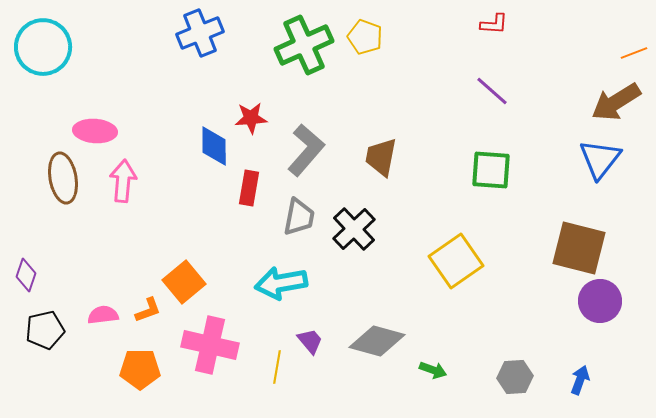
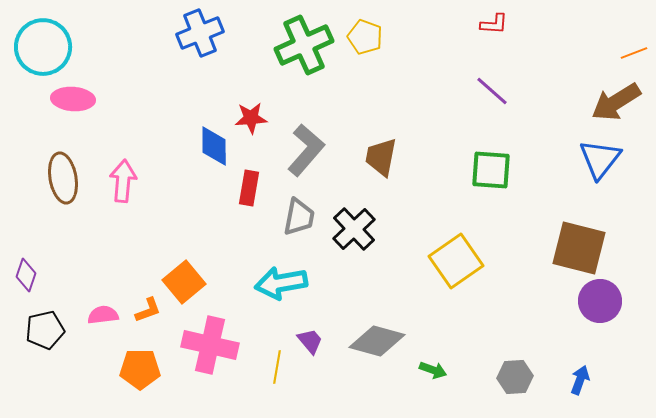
pink ellipse: moved 22 px left, 32 px up
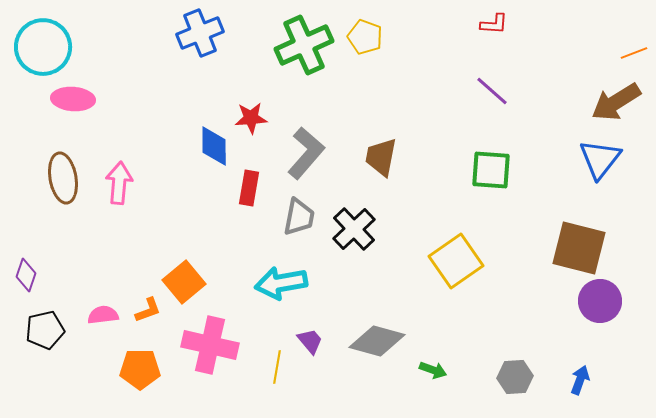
gray L-shape: moved 3 px down
pink arrow: moved 4 px left, 2 px down
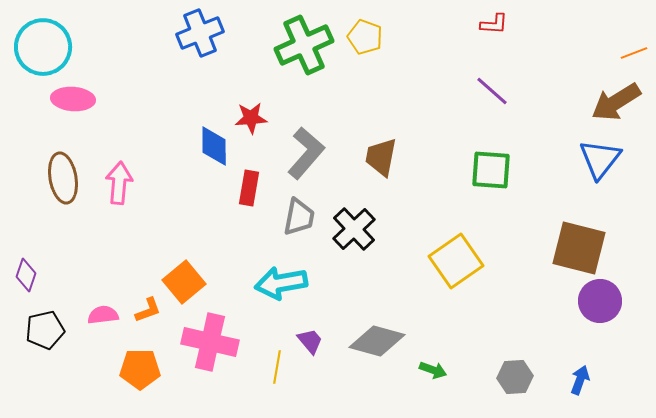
pink cross: moved 3 px up
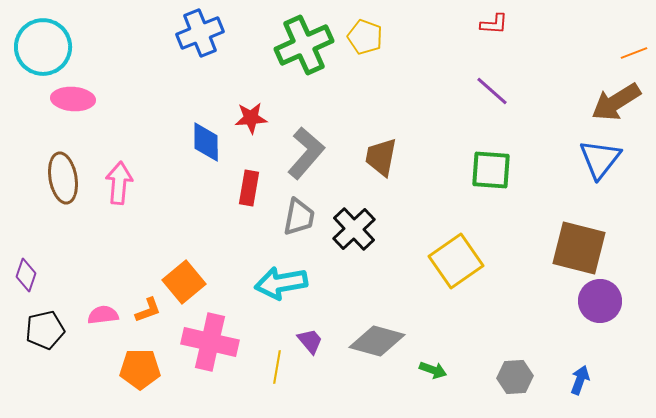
blue diamond: moved 8 px left, 4 px up
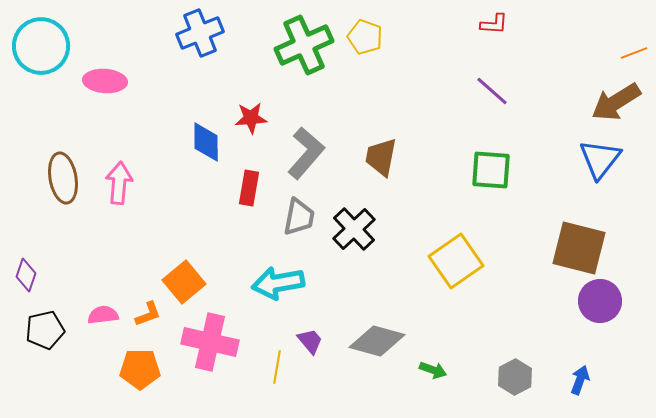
cyan circle: moved 2 px left, 1 px up
pink ellipse: moved 32 px right, 18 px up
cyan arrow: moved 3 px left
orange L-shape: moved 4 px down
gray hexagon: rotated 24 degrees counterclockwise
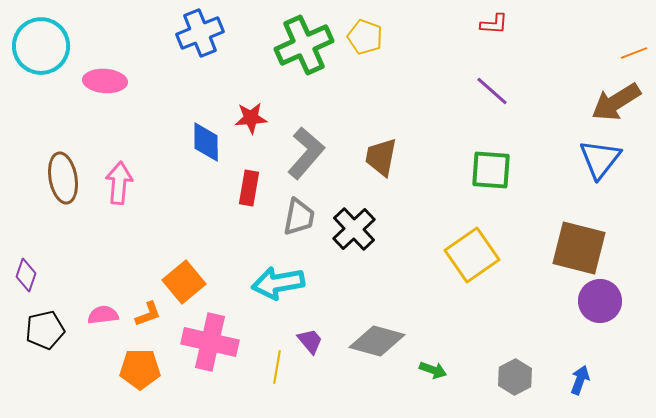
yellow square: moved 16 px right, 6 px up
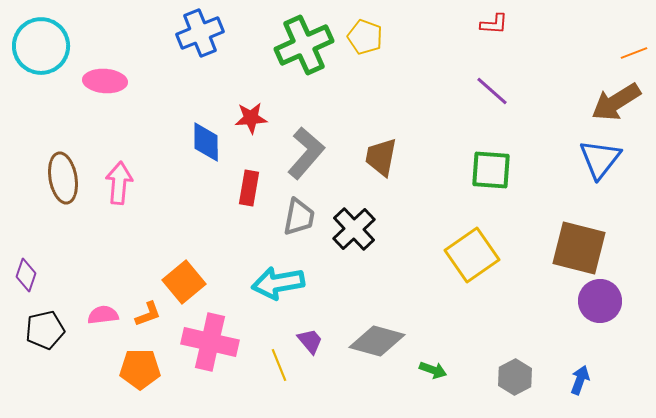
yellow line: moved 2 px right, 2 px up; rotated 32 degrees counterclockwise
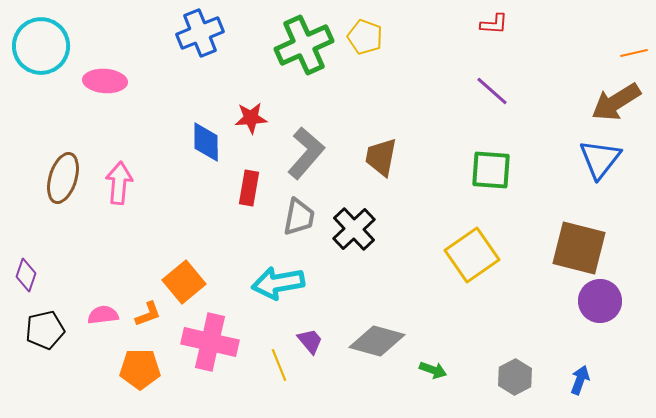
orange line: rotated 8 degrees clockwise
brown ellipse: rotated 27 degrees clockwise
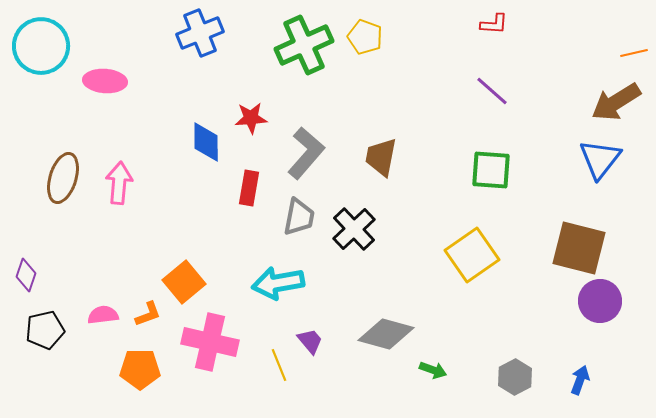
gray diamond: moved 9 px right, 7 px up
